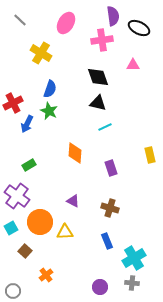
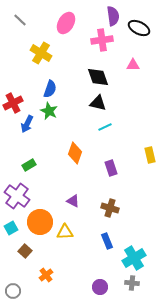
orange diamond: rotated 15 degrees clockwise
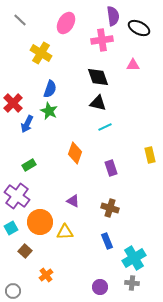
red cross: rotated 18 degrees counterclockwise
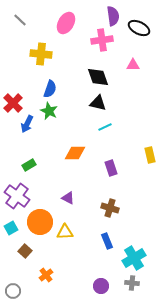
yellow cross: moved 1 px down; rotated 25 degrees counterclockwise
orange diamond: rotated 70 degrees clockwise
purple triangle: moved 5 px left, 3 px up
purple circle: moved 1 px right, 1 px up
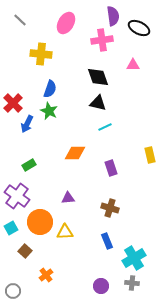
purple triangle: rotated 32 degrees counterclockwise
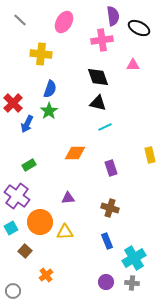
pink ellipse: moved 2 px left, 1 px up
green star: rotated 12 degrees clockwise
purple circle: moved 5 px right, 4 px up
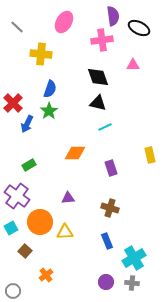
gray line: moved 3 px left, 7 px down
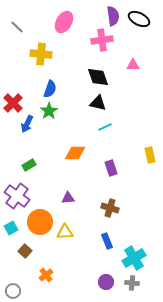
black ellipse: moved 9 px up
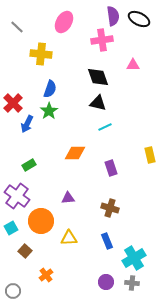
orange circle: moved 1 px right, 1 px up
yellow triangle: moved 4 px right, 6 px down
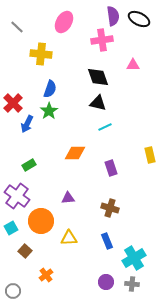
gray cross: moved 1 px down
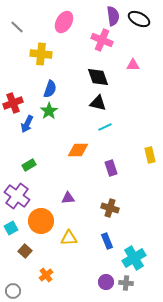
pink cross: rotated 30 degrees clockwise
red cross: rotated 24 degrees clockwise
orange diamond: moved 3 px right, 3 px up
gray cross: moved 6 px left, 1 px up
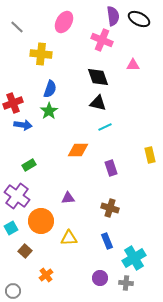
blue arrow: moved 4 px left, 1 px down; rotated 108 degrees counterclockwise
purple circle: moved 6 px left, 4 px up
